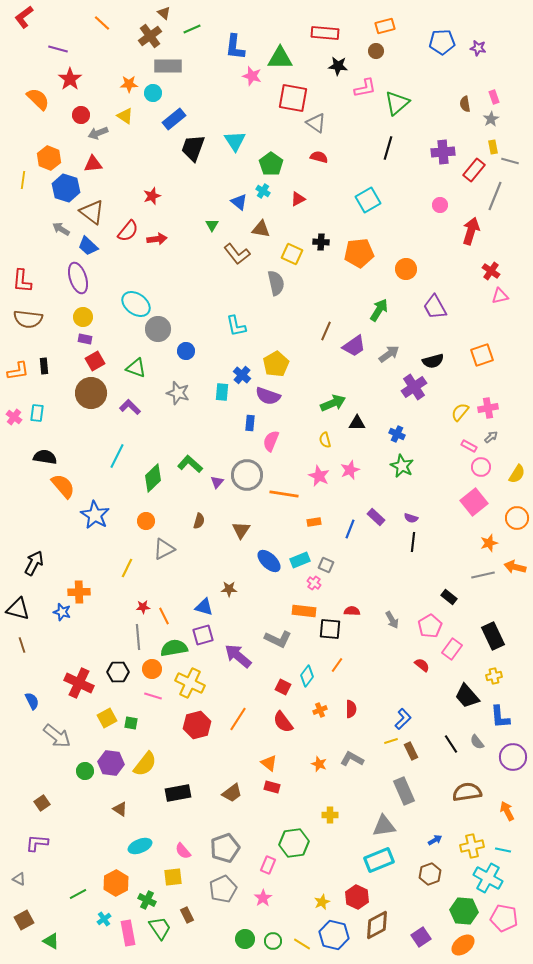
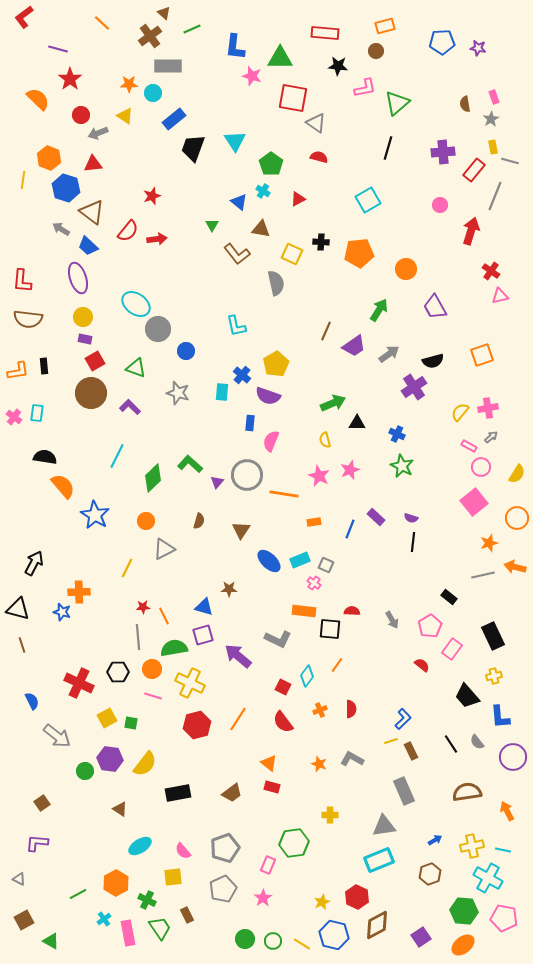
purple hexagon at (111, 763): moved 1 px left, 4 px up
cyan ellipse at (140, 846): rotated 10 degrees counterclockwise
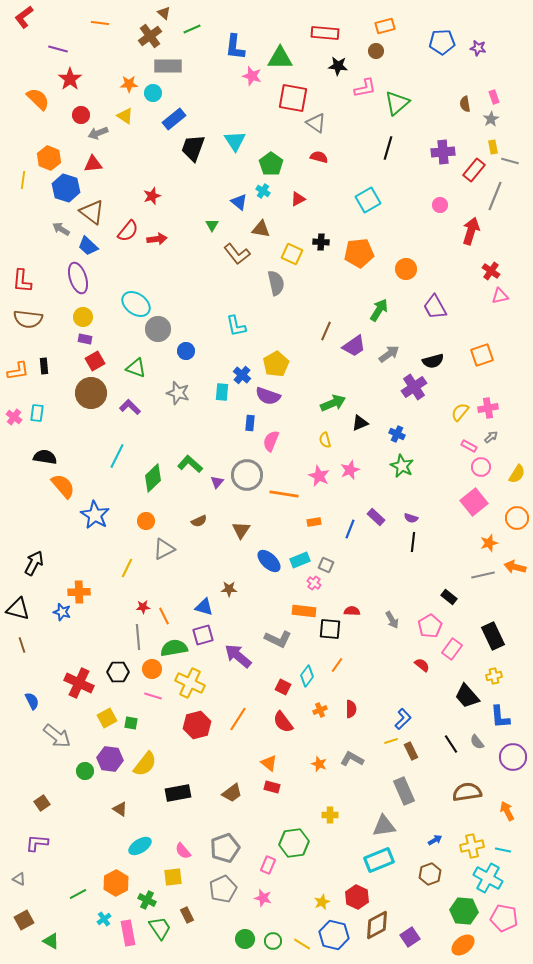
orange line at (102, 23): moved 2 px left; rotated 36 degrees counterclockwise
black triangle at (357, 423): moved 3 px right; rotated 24 degrees counterclockwise
brown semicircle at (199, 521): rotated 49 degrees clockwise
pink star at (263, 898): rotated 24 degrees counterclockwise
purple square at (421, 937): moved 11 px left
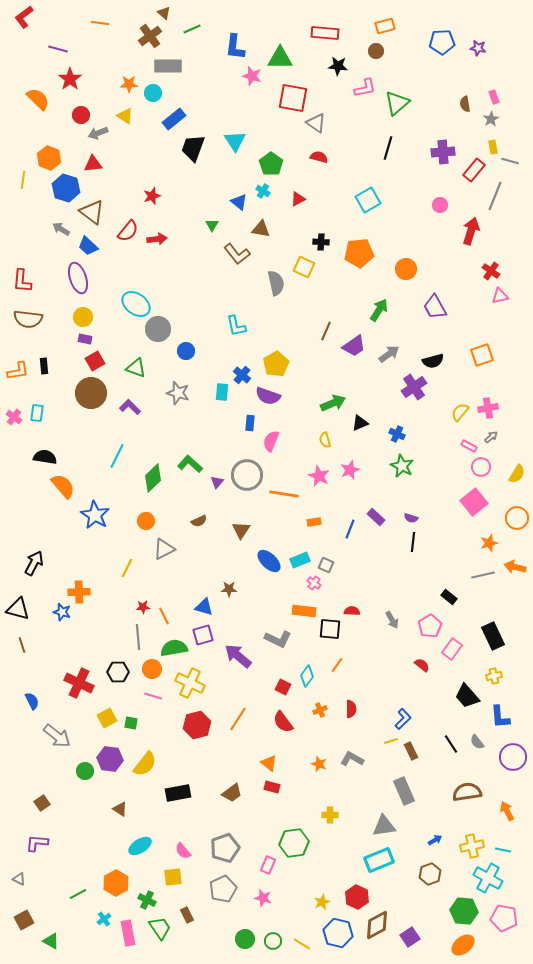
yellow square at (292, 254): moved 12 px right, 13 px down
blue hexagon at (334, 935): moved 4 px right, 2 px up
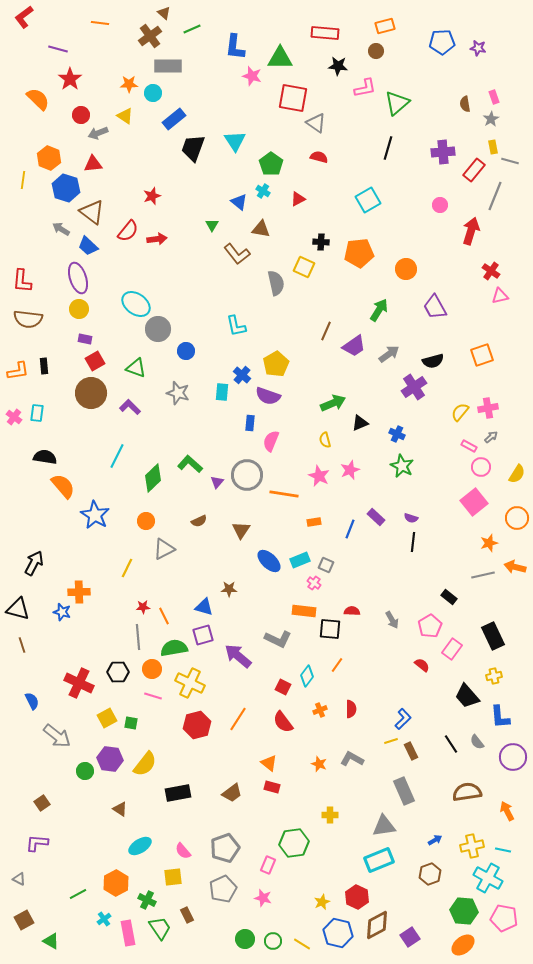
yellow circle at (83, 317): moved 4 px left, 8 px up
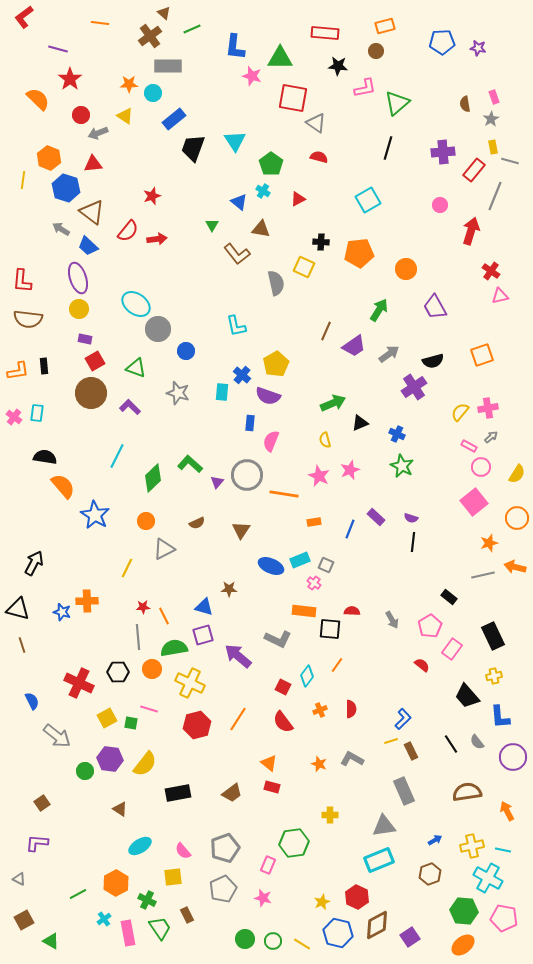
brown semicircle at (199, 521): moved 2 px left, 2 px down
blue ellipse at (269, 561): moved 2 px right, 5 px down; rotated 20 degrees counterclockwise
orange cross at (79, 592): moved 8 px right, 9 px down
pink line at (153, 696): moved 4 px left, 13 px down
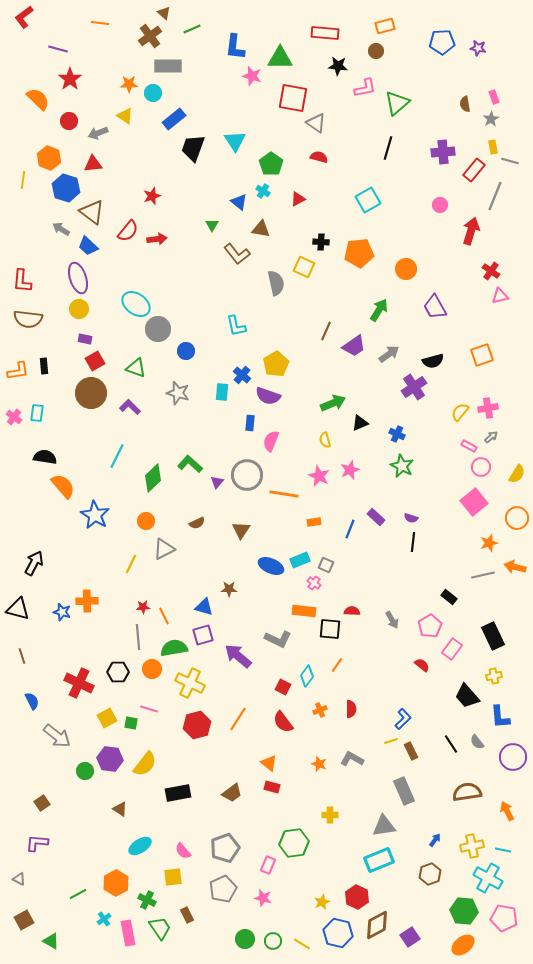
red circle at (81, 115): moved 12 px left, 6 px down
yellow line at (127, 568): moved 4 px right, 4 px up
brown line at (22, 645): moved 11 px down
blue arrow at (435, 840): rotated 24 degrees counterclockwise
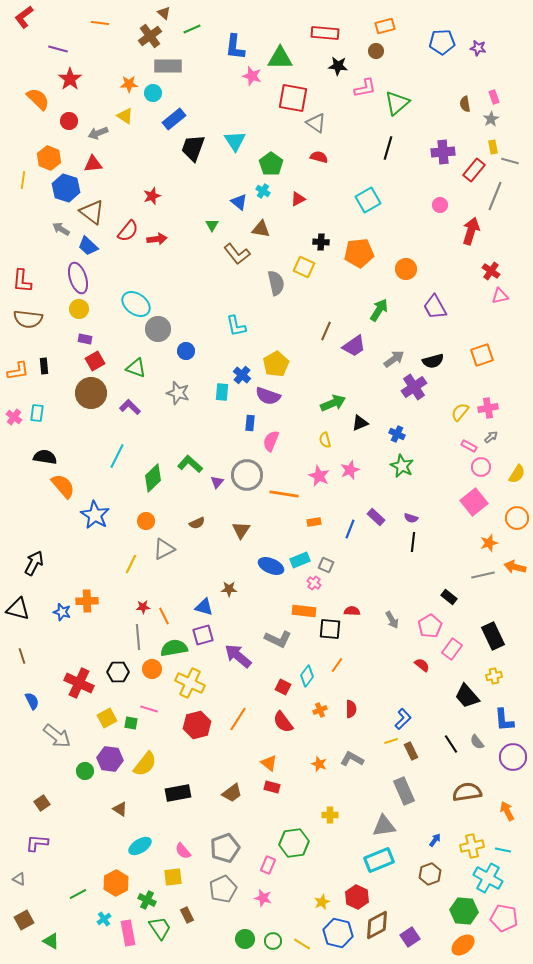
gray arrow at (389, 354): moved 5 px right, 5 px down
blue L-shape at (500, 717): moved 4 px right, 3 px down
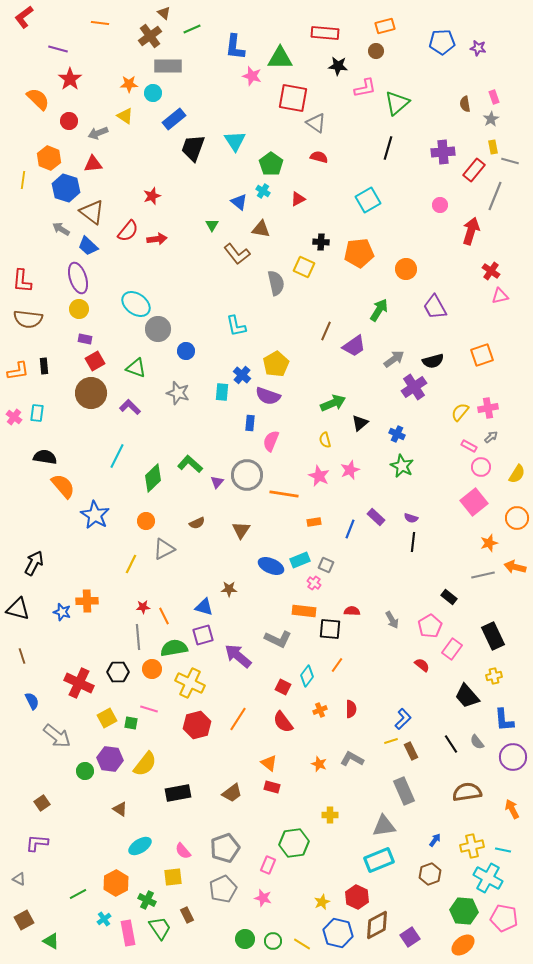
black triangle at (360, 423): rotated 18 degrees counterclockwise
orange arrow at (507, 811): moved 5 px right, 2 px up
